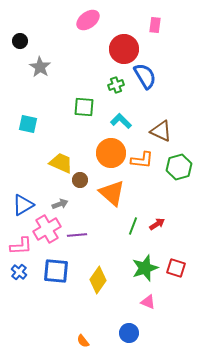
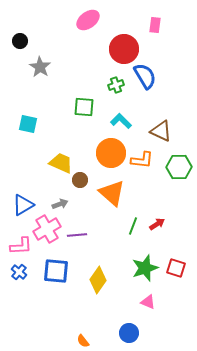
green hexagon: rotated 15 degrees clockwise
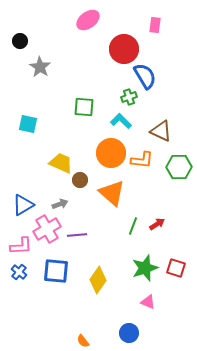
green cross: moved 13 px right, 12 px down
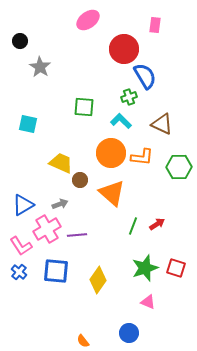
brown triangle: moved 1 px right, 7 px up
orange L-shape: moved 3 px up
pink L-shape: rotated 60 degrees clockwise
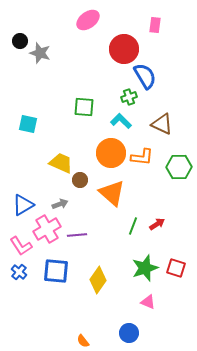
gray star: moved 14 px up; rotated 15 degrees counterclockwise
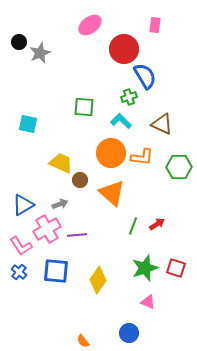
pink ellipse: moved 2 px right, 5 px down
black circle: moved 1 px left, 1 px down
gray star: rotated 30 degrees clockwise
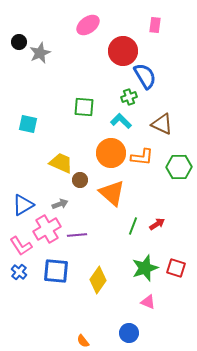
pink ellipse: moved 2 px left
red circle: moved 1 px left, 2 px down
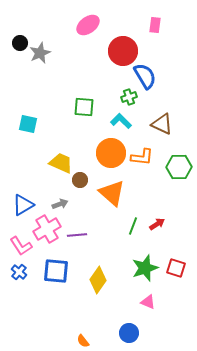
black circle: moved 1 px right, 1 px down
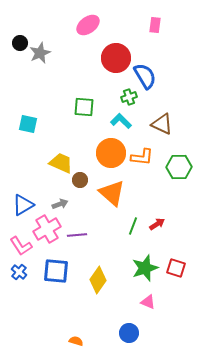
red circle: moved 7 px left, 7 px down
orange semicircle: moved 7 px left; rotated 144 degrees clockwise
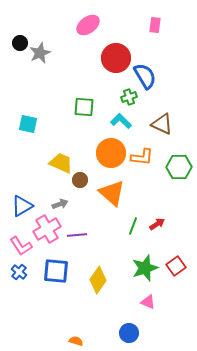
blue triangle: moved 1 px left, 1 px down
red square: moved 2 px up; rotated 36 degrees clockwise
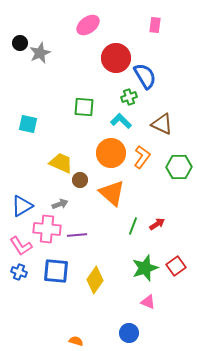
orange L-shape: rotated 60 degrees counterclockwise
pink cross: rotated 36 degrees clockwise
blue cross: rotated 21 degrees counterclockwise
yellow diamond: moved 3 px left
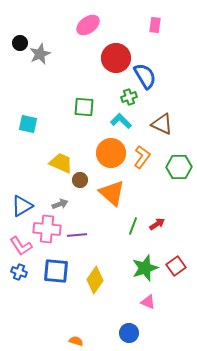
gray star: moved 1 px down
